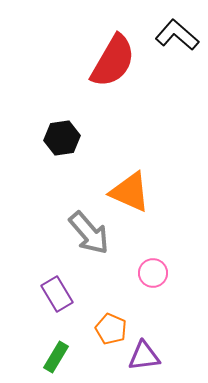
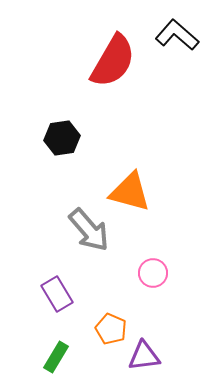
orange triangle: rotated 9 degrees counterclockwise
gray arrow: moved 3 px up
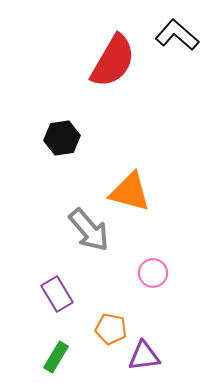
orange pentagon: rotated 12 degrees counterclockwise
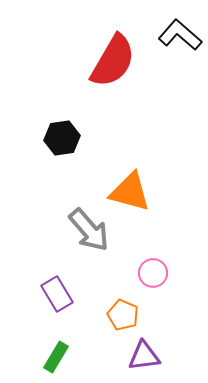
black L-shape: moved 3 px right
orange pentagon: moved 12 px right, 14 px up; rotated 12 degrees clockwise
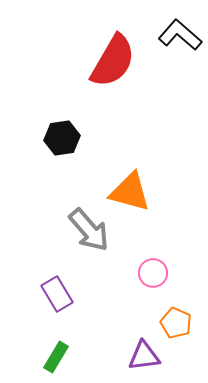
orange pentagon: moved 53 px right, 8 px down
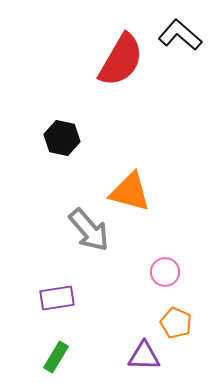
red semicircle: moved 8 px right, 1 px up
black hexagon: rotated 20 degrees clockwise
pink circle: moved 12 px right, 1 px up
purple rectangle: moved 4 px down; rotated 68 degrees counterclockwise
purple triangle: rotated 8 degrees clockwise
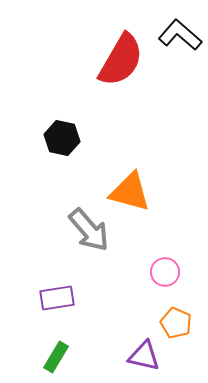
purple triangle: rotated 12 degrees clockwise
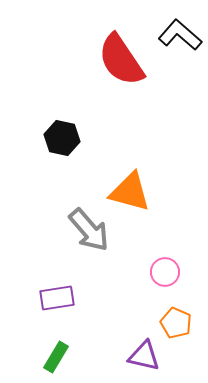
red semicircle: rotated 116 degrees clockwise
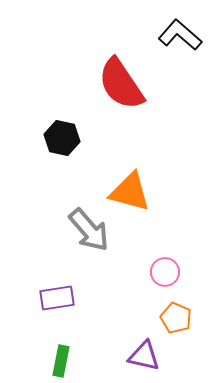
red semicircle: moved 24 px down
orange pentagon: moved 5 px up
green rectangle: moved 5 px right, 4 px down; rotated 20 degrees counterclockwise
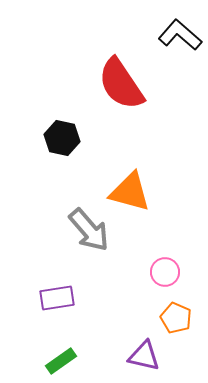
green rectangle: rotated 44 degrees clockwise
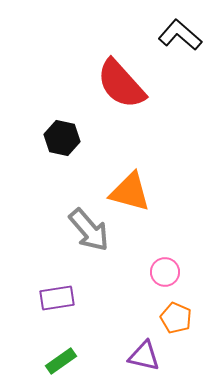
red semicircle: rotated 8 degrees counterclockwise
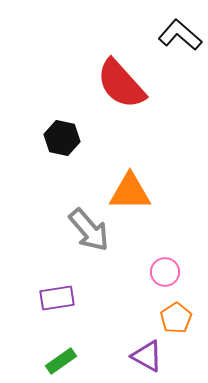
orange triangle: rotated 15 degrees counterclockwise
orange pentagon: rotated 16 degrees clockwise
purple triangle: moved 3 px right; rotated 16 degrees clockwise
